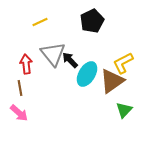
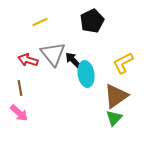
black arrow: moved 3 px right
red arrow: moved 2 px right, 4 px up; rotated 66 degrees counterclockwise
cyan ellipse: moved 1 px left; rotated 40 degrees counterclockwise
brown triangle: moved 4 px right, 15 px down
green triangle: moved 10 px left, 8 px down
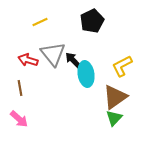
yellow L-shape: moved 1 px left, 3 px down
brown triangle: moved 1 px left, 1 px down
pink arrow: moved 6 px down
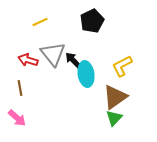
pink arrow: moved 2 px left, 1 px up
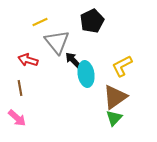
gray triangle: moved 4 px right, 12 px up
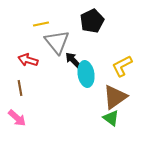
yellow line: moved 1 px right, 2 px down; rotated 14 degrees clockwise
green triangle: moved 3 px left; rotated 36 degrees counterclockwise
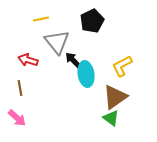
yellow line: moved 5 px up
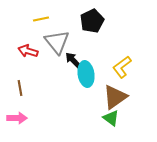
red arrow: moved 9 px up
yellow L-shape: moved 1 px down; rotated 10 degrees counterclockwise
pink arrow: rotated 42 degrees counterclockwise
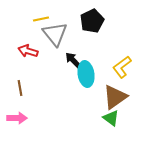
gray triangle: moved 2 px left, 8 px up
